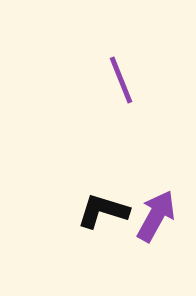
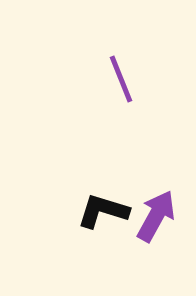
purple line: moved 1 px up
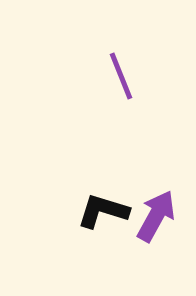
purple line: moved 3 px up
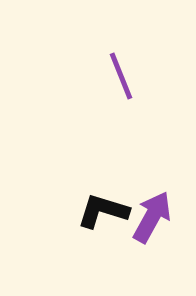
purple arrow: moved 4 px left, 1 px down
